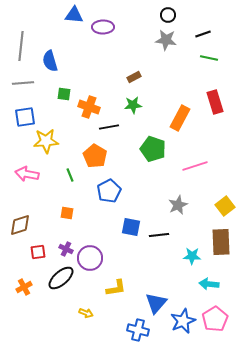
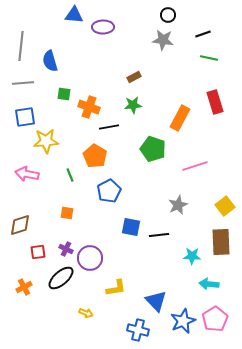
gray star at (166, 40): moved 3 px left
blue triangle at (156, 303): moved 2 px up; rotated 25 degrees counterclockwise
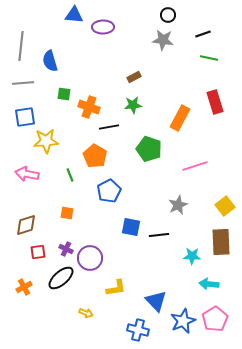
green pentagon at (153, 149): moved 4 px left
brown diamond at (20, 225): moved 6 px right
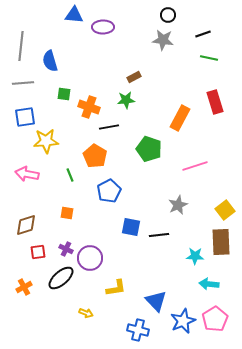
green star at (133, 105): moved 7 px left, 5 px up
yellow square at (225, 206): moved 4 px down
cyan star at (192, 256): moved 3 px right
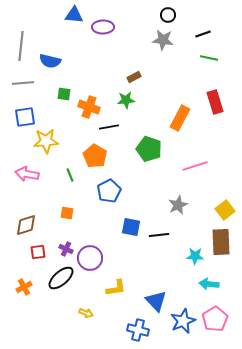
blue semicircle at (50, 61): rotated 60 degrees counterclockwise
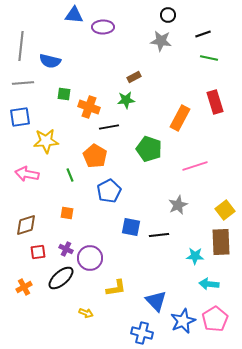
gray star at (163, 40): moved 2 px left, 1 px down
blue square at (25, 117): moved 5 px left
blue cross at (138, 330): moved 4 px right, 3 px down
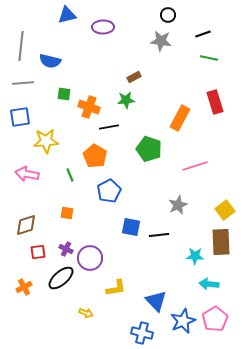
blue triangle at (74, 15): moved 7 px left; rotated 18 degrees counterclockwise
